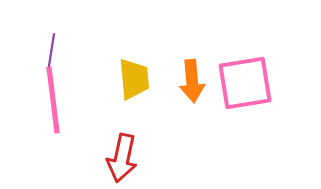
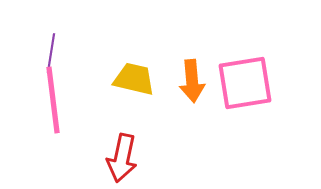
yellow trapezoid: rotated 72 degrees counterclockwise
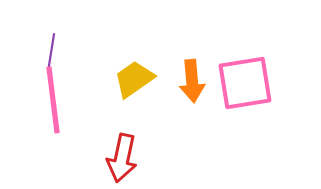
yellow trapezoid: rotated 48 degrees counterclockwise
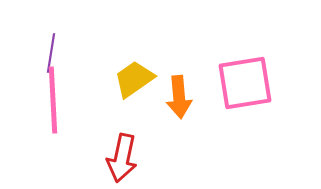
orange arrow: moved 13 px left, 16 px down
pink line: rotated 4 degrees clockwise
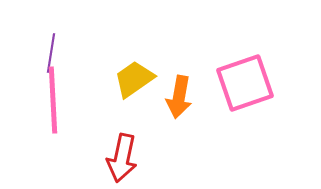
pink square: rotated 10 degrees counterclockwise
orange arrow: rotated 15 degrees clockwise
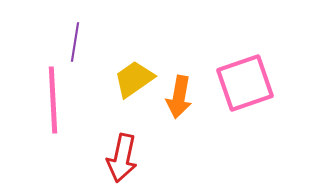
purple line: moved 24 px right, 11 px up
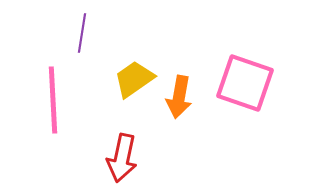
purple line: moved 7 px right, 9 px up
pink square: rotated 38 degrees clockwise
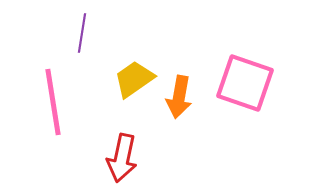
pink line: moved 2 px down; rotated 6 degrees counterclockwise
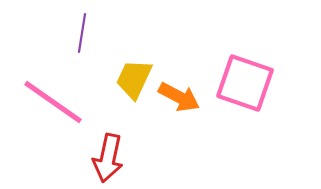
yellow trapezoid: rotated 30 degrees counterclockwise
orange arrow: rotated 72 degrees counterclockwise
pink line: rotated 46 degrees counterclockwise
red arrow: moved 14 px left
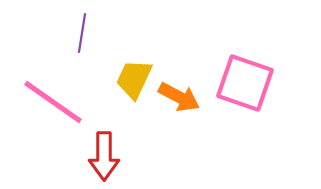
red arrow: moved 4 px left, 2 px up; rotated 12 degrees counterclockwise
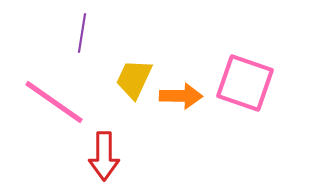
orange arrow: moved 2 px right, 1 px up; rotated 27 degrees counterclockwise
pink line: moved 1 px right
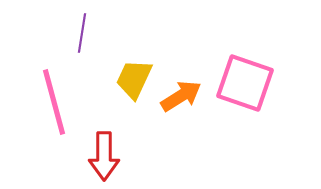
orange arrow: rotated 33 degrees counterclockwise
pink line: rotated 40 degrees clockwise
